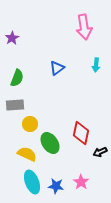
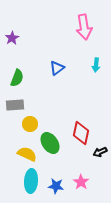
cyan ellipse: moved 1 px left, 1 px up; rotated 25 degrees clockwise
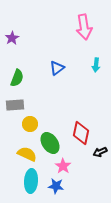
pink star: moved 18 px left, 16 px up
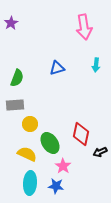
purple star: moved 1 px left, 15 px up
blue triangle: rotated 21 degrees clockwise
red diamond: moved 1 px down
cyan ellipse: moved 1 px left, 2 px down
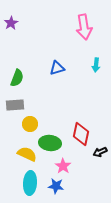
green ellipse: rotated 50 degrees counterclockwise
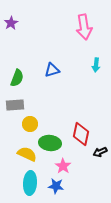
blue triangle: moved 5 px left, 2 px down
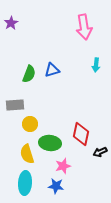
green semicircle: moved 12 px right, 4 px up
yellow semicircle: rotated 132 degrees counterclockwise
pink star: rotated 21 degrees clockwise
cyan ellipse: moved 5 px left
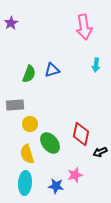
green ellipse: rotated 45 degrees clockwise
pink star: moved 12 px right, 9 px down
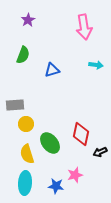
purple star: moved 17 px right, 3 px up
cyan arrow: rotated 88 degrees counterclockwise
green semicircle: moved 6 px left, 19 px up
yellow circle: moved 4 px left
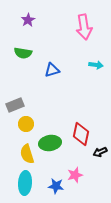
green semicircle: moved 2 px up; rotated 78 degrees clockwise
gray rectangle: rotated 18 degrees counterclockwise
green ellipse: rotated 60 degrees counterclockwise
